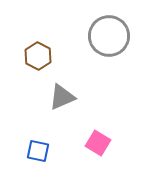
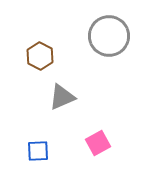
brown hexagon: moved 2 px right
pink square: rotated 30 degrees clockwise
blue square: rotated 15 degrees counterclockwise
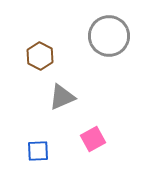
pink square: moved 5 px left, 4 px up
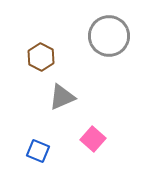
brown hexagon: moved 1 px right, 1 px down
pink square: rotated 20 degrees counterclockwise
blue square: rotated 25 degrees clockwise
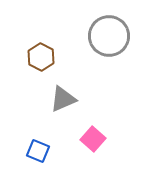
gray triangle: moved 1 px right, 2 px down
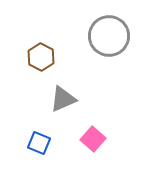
blue square: moved 1 px right, 8 px up
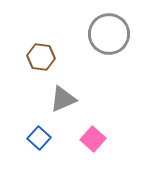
gray circle: moved 2 px up
brown hexagon: rotated 20 degrees counterclockwise
blue square: moved 5 px up; rotated 20 degrees clockwise
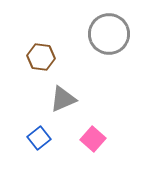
blue square: rotated 10 degrees clockwise
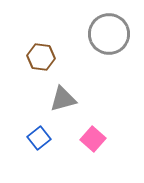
gray triangle: rotated 8 degrees clockwise
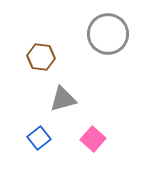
gray circle: moved 1 px left
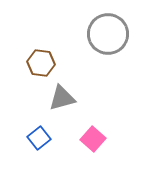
brown hexagon: moved 6 px down
gray triangle: moved 1 px left, 1 px up
